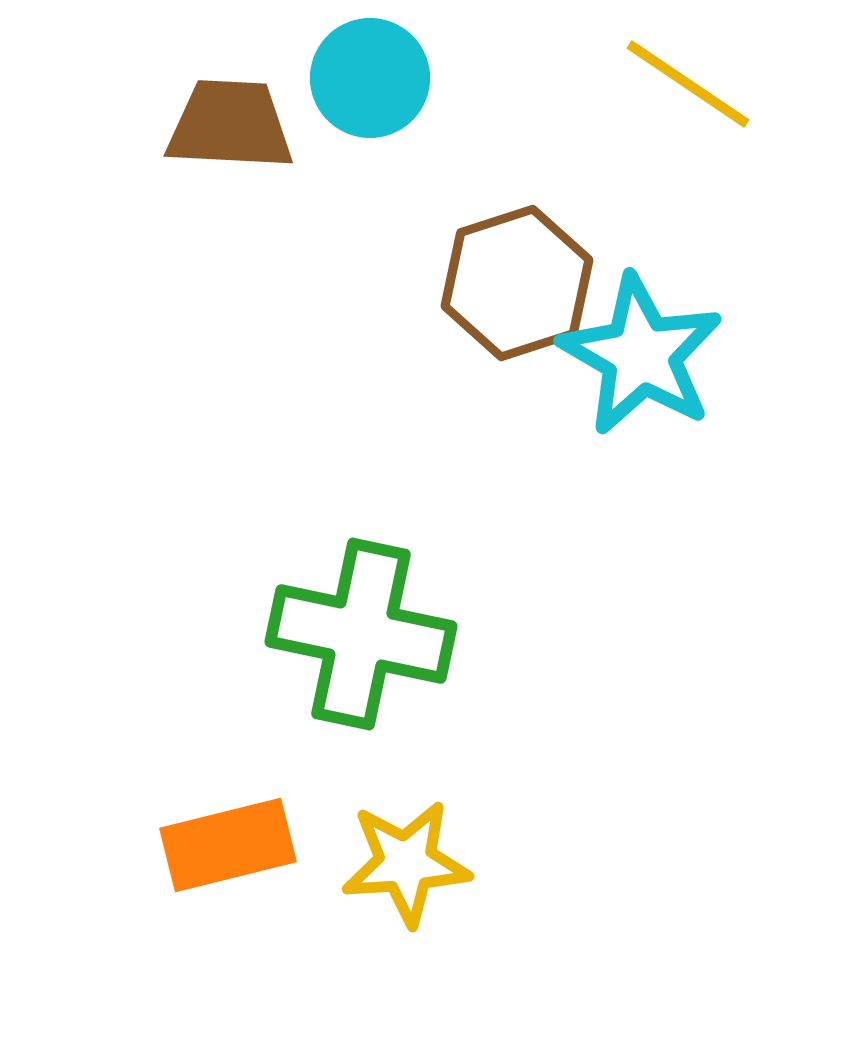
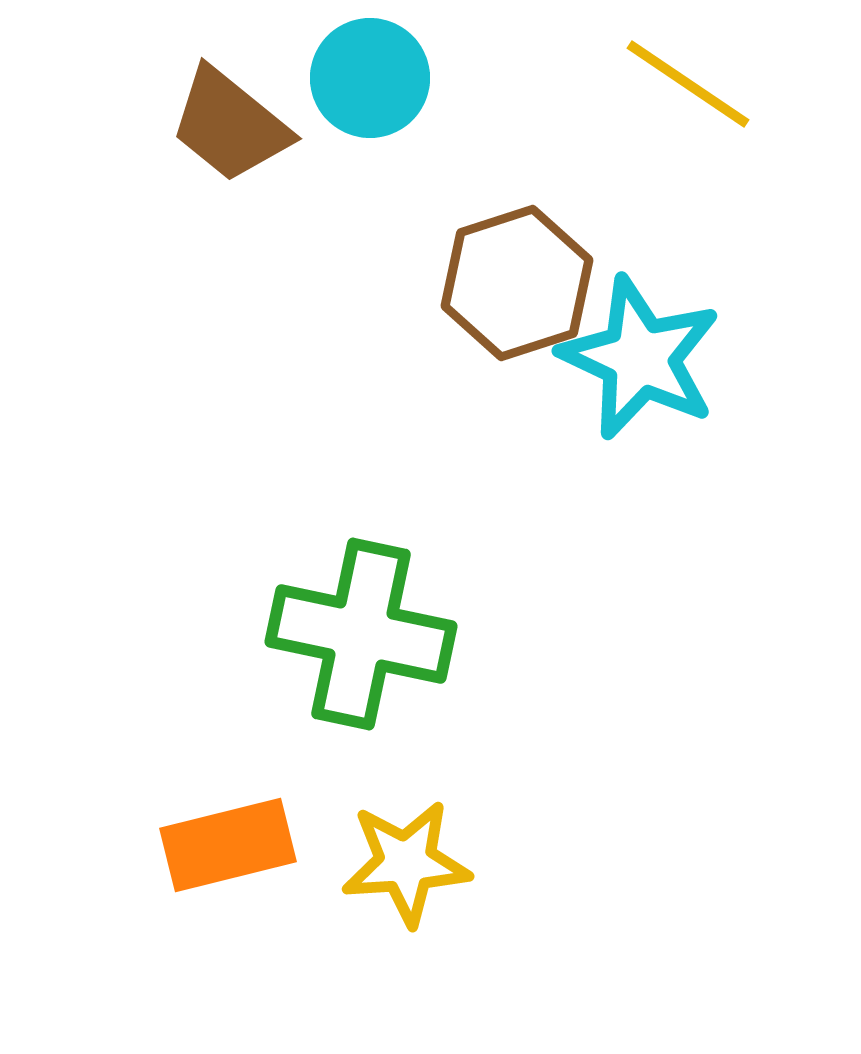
brown trapezoid: rotated 144 degrees counterclockwise
cyan star: moved 1 px left, 3 px down; rotated 5 degrees counterclockwise
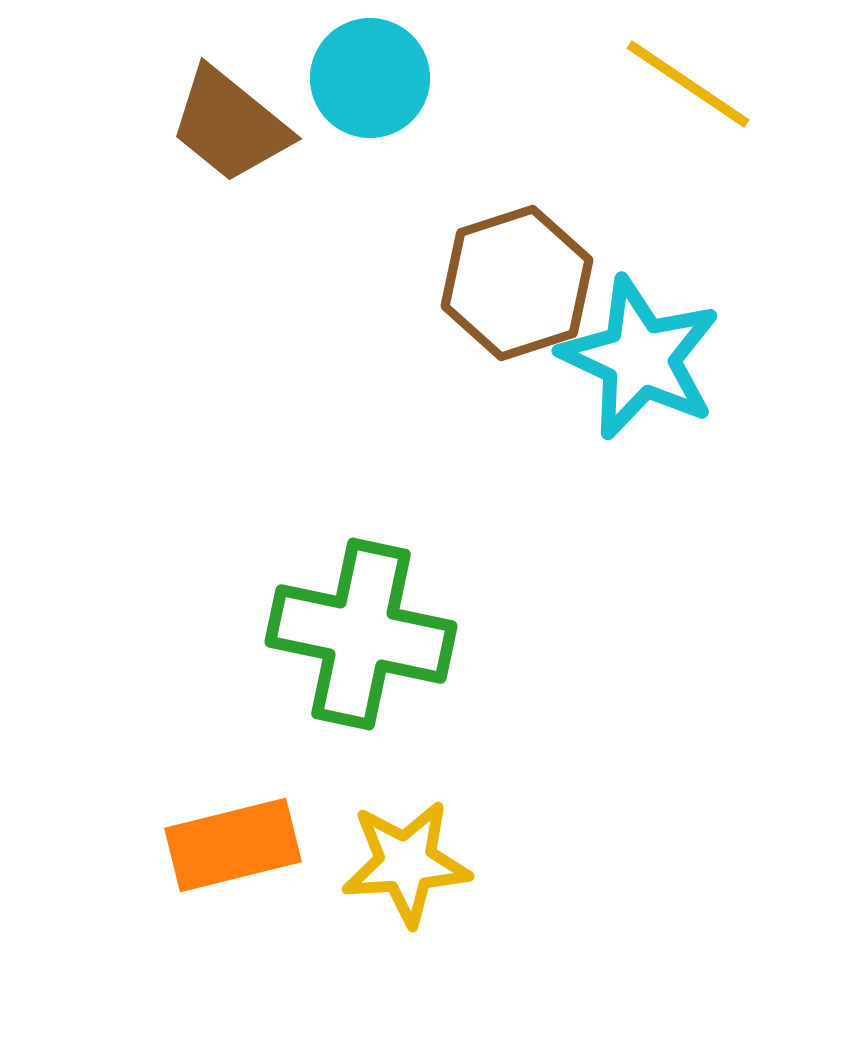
orange rectangle: moved 5 px right
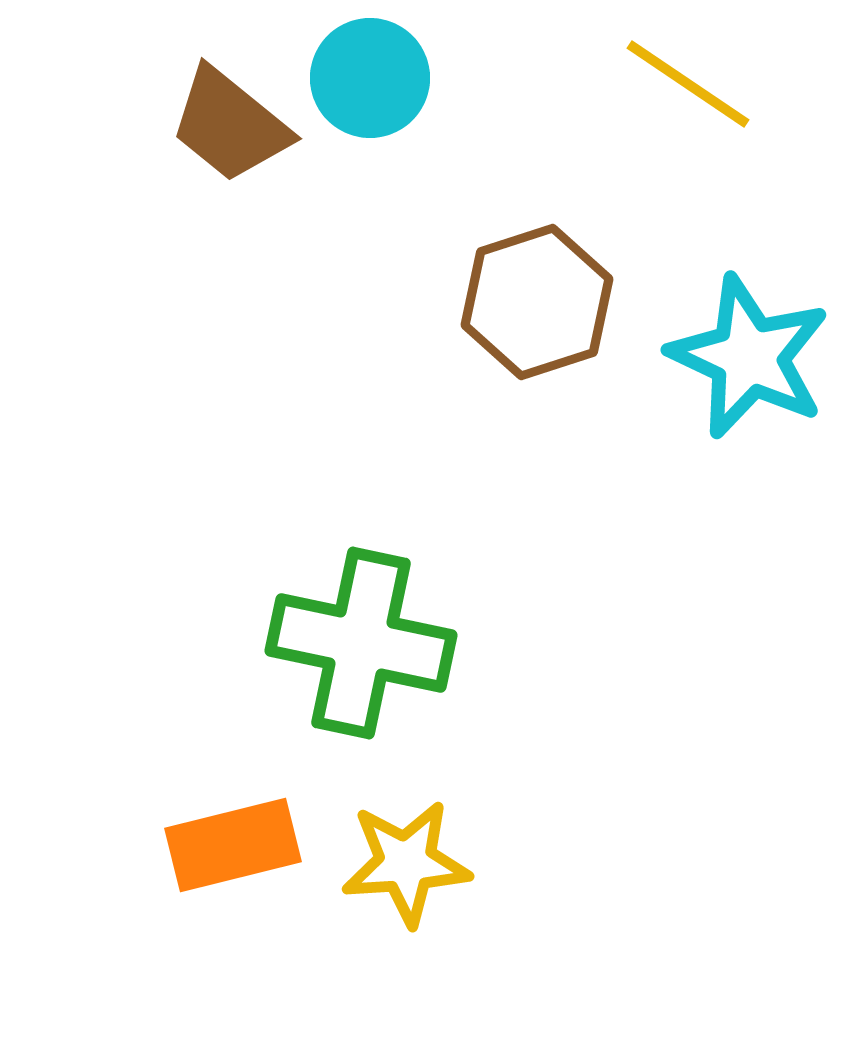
brown hexagon: moved 20 px right, 19 px down
cyan star: moved 109 px right, 1 px up
green cross: moved 9 px down
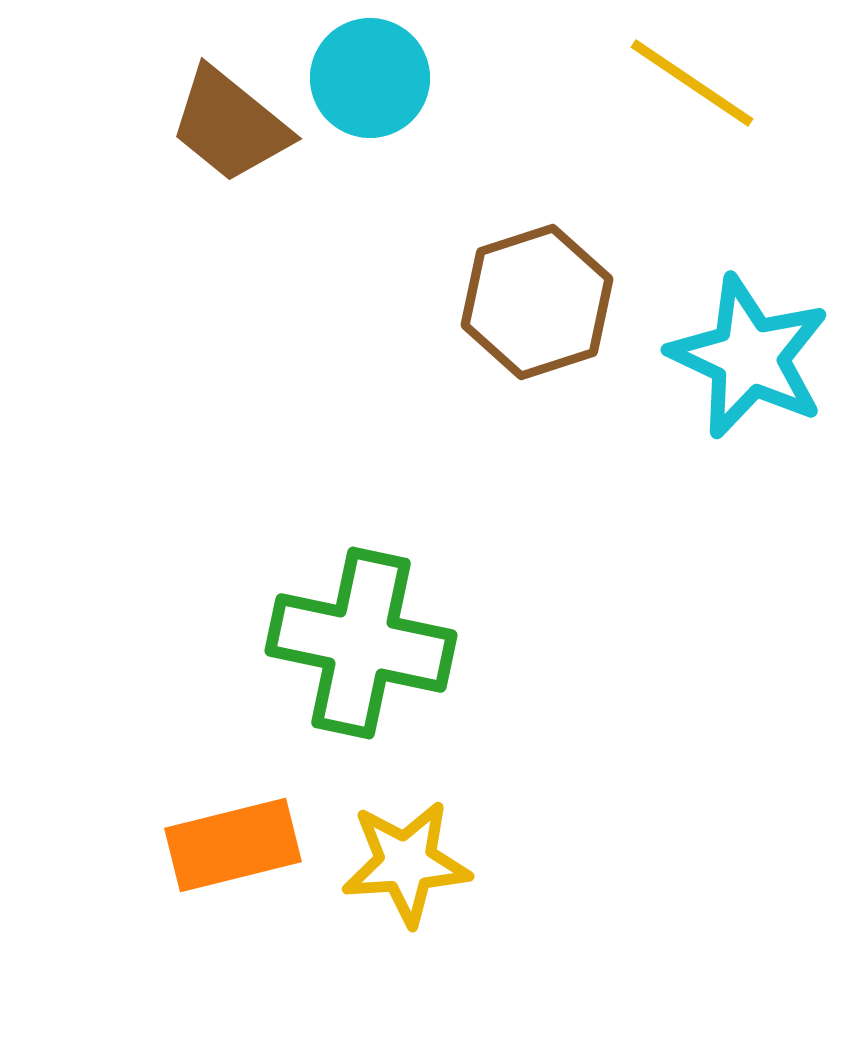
yellow line: moved 4 px right, 1 px up
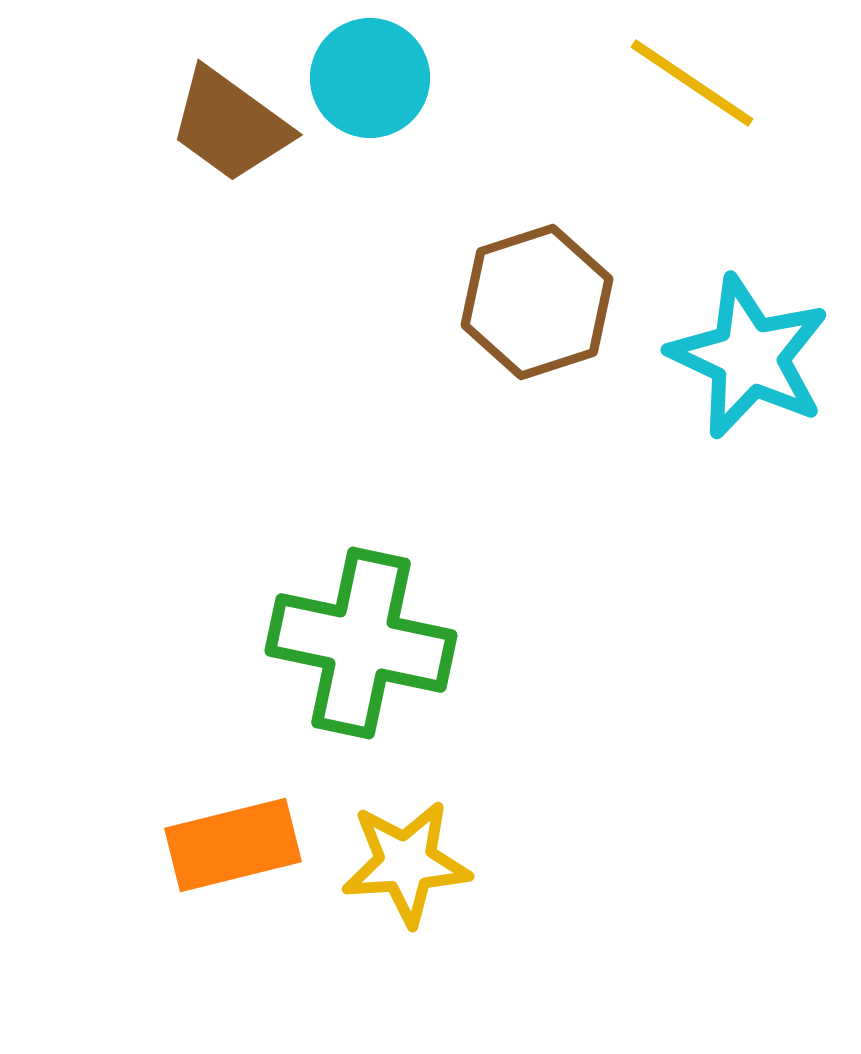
brown trapezoid: rotated 3 degrees counterclockwise
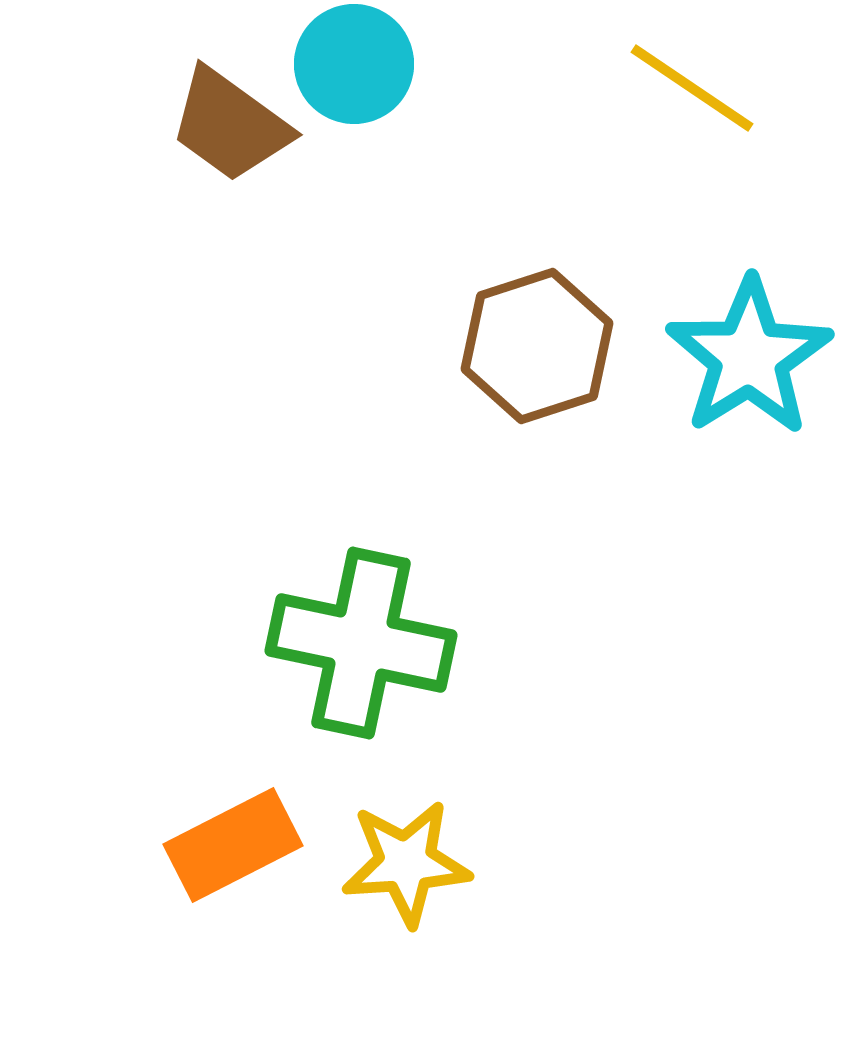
cyan circle: moved 16 px left, 14 px up
yellow line: moved 5 px down
brown hexagon: moved 44 px down
cyan star: rotated 15 degrees clockwise
orange rectangle: rotated 13 degrees counterclockwise
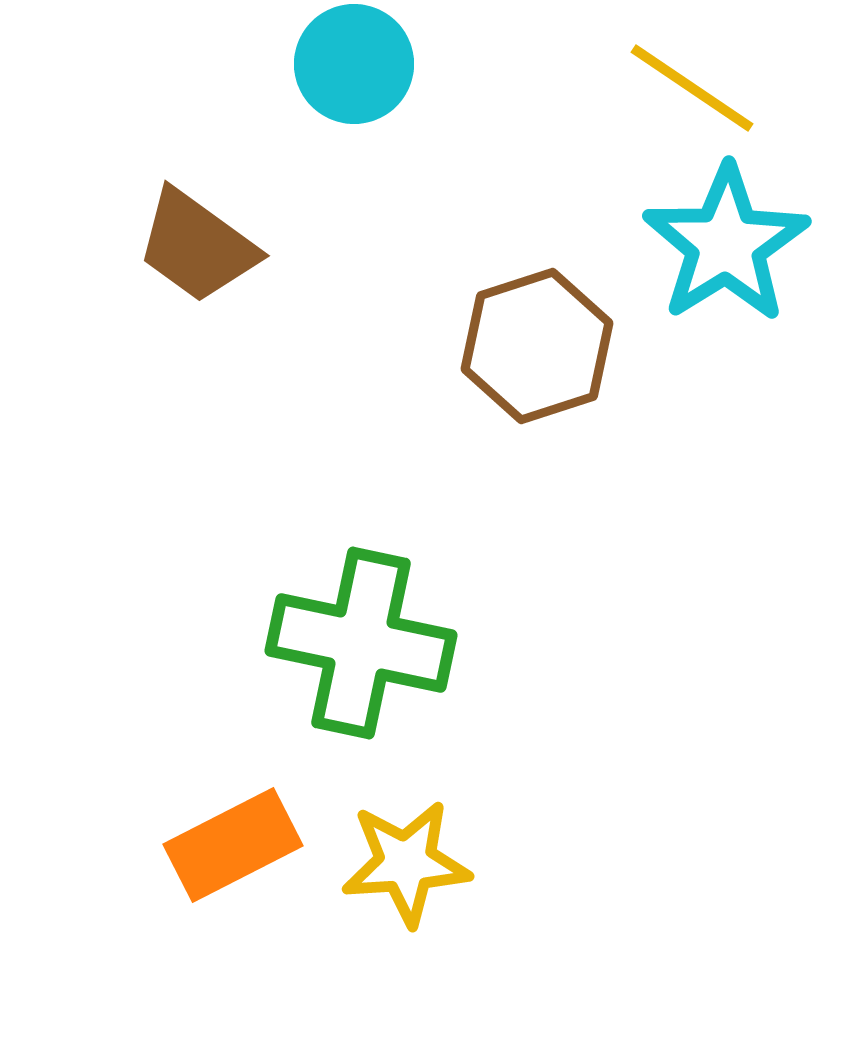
brown trapezoid: moved 33 px left, 121 px down
cyan star: moved 23 px left, 113 px up
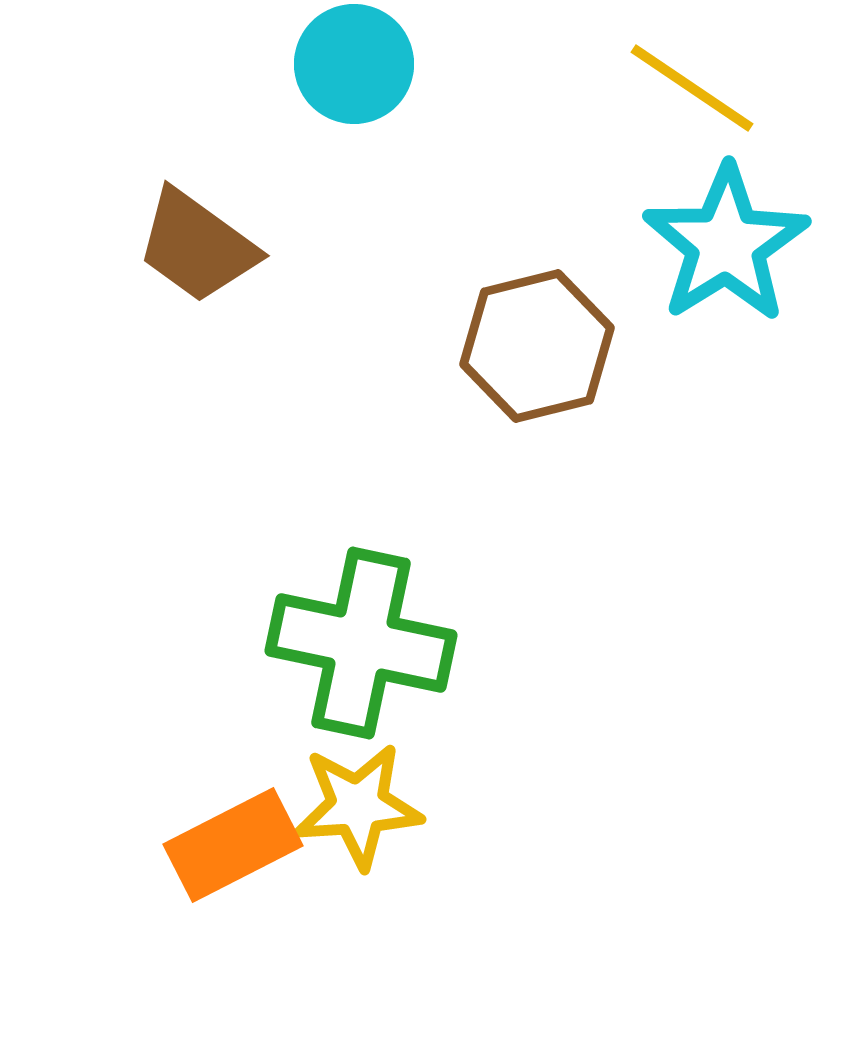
brown hexagon: rotated 4 degrees clockwise
yellow star: moved 48 px left, 57 px up
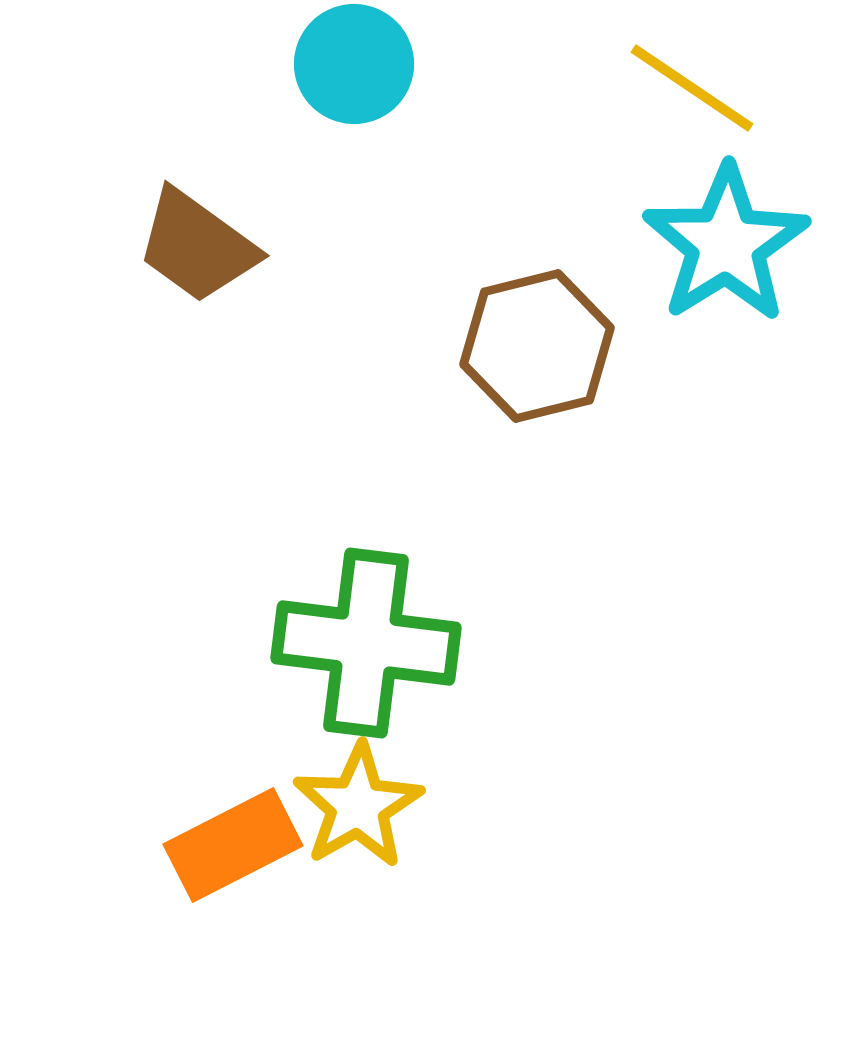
green cross: moved 5 px right; rotated 5 degrees counterclockwise
yellow star: rotated 26 degrees counterclockwise
